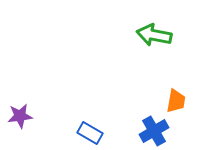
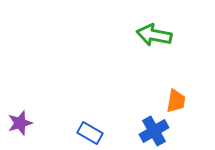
purple star: moved 7 px down; rotated 10 degrees counterclockwise
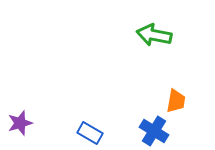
blue cross: rotated 28 degrees counterclockwise
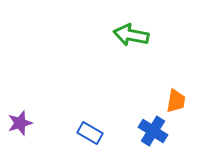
green arrow: moved 23 px left
blue cross: moved 1 px left
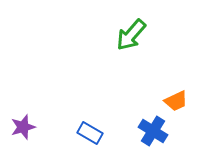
green arrow: rotated 60 degrees counterclockwise
orange trapezoid: rotated 55 degrees clockwise
purple star: moved 3 px right, 4 px down
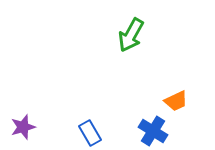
green arrow: rotated 12 degrees counterclockwise
blue rectangle: rotated 30 degrees clockwise
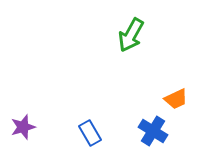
orange trapezoid: moved 2 px up
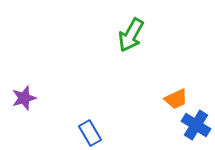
purple star: moved 1 px right, 29 px up
blue cross: moved 43 px right, 6 px up
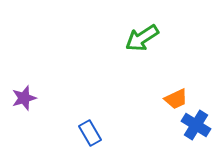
green arrow: moved 11 px right, 3 px down; rotated 28 degrees clockwise
